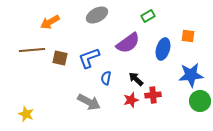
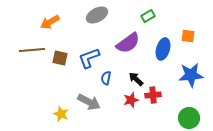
green circle: moved 11 px left, 17 px down
yellow star: moved 35 px right
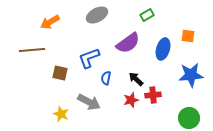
green rectangle: moved 1 px left, 1 px up
brown square: moved 15 px down
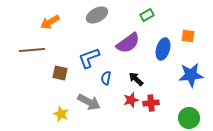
red cross: moved 2 px left, 8 px down
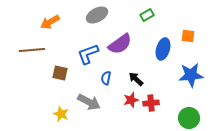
purple semicircle: moved 8 px left, 1 px down
blue L-shape: moved 1 px left, 4 px up
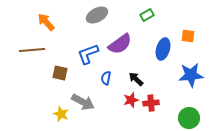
orange arrow: moved 4 px left; rotated 78 degrees clockwise
gray arrow: moved 6 px left
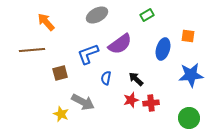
brown square: rotated 28 degrees counterclockwise
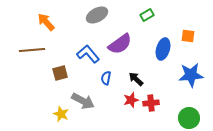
blue L-shape: rotated 70 degrees clockwise
gray arrow: moved 1 px up
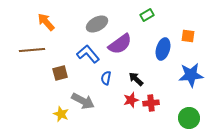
gray ellipse: moved 9 px down
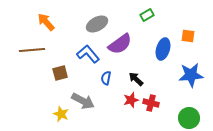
red cross: rotated 21 degrees clockwise
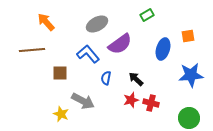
orange square: rotated 16 degrees counterclockwise
brown square: rotated 14 degrees clockwise
